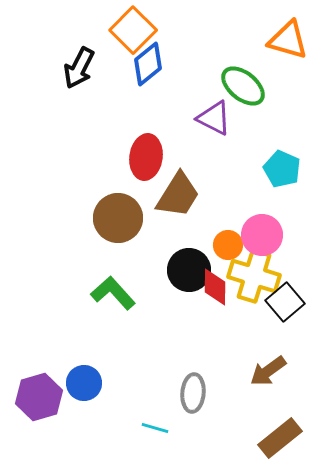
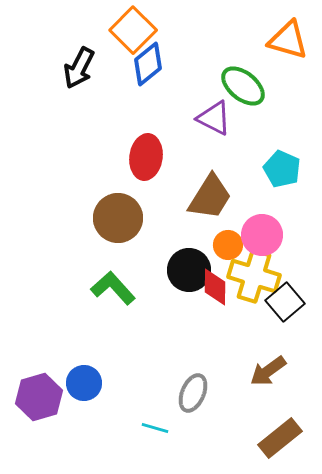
brown trapezoid: moved 32 px right, 2 px down
green L-shape: moved 5 px up
gray ellipse: rotated 18 degrees clockwise
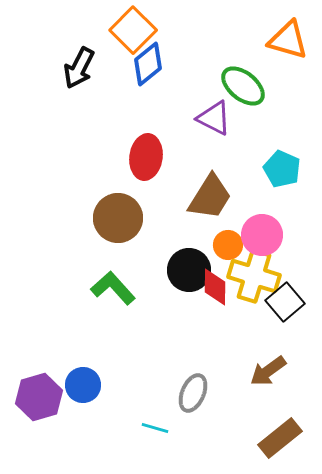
blue circle: moved 1 px left, 2 px down
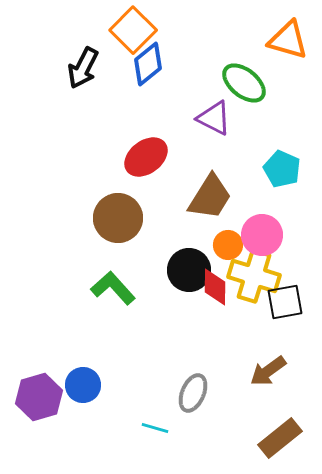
black arrow: moved 4 px right
green ellipse: moved 1 px right, 3 px up
red ellipse: rotated 45 degrees clockwise
black square: rotated 30 degrees clockwise
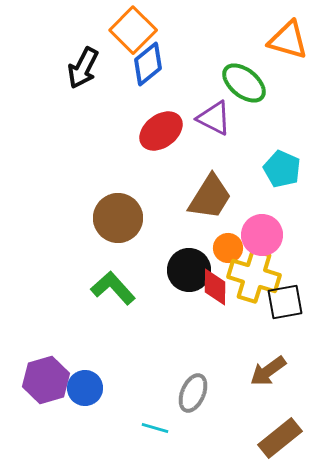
red ellipse: moved 15 px right, 26 px up
orange circle: moved 3 px down
blue circle: moved 2 px right, 3 px down
purple hexagon: moved 7 px right, 17 px up
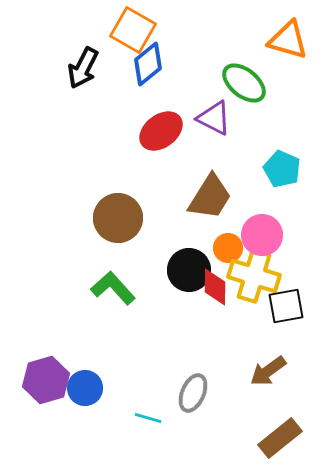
orange square: rotated 15 degrees counterclockwise
black square: moved 1 px right, 4 px down
cyan line: moved 7 px left, 10 px up
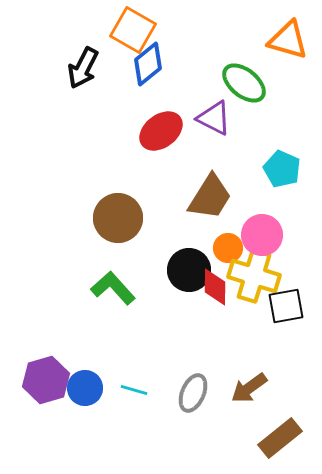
brown arrow: moved 19 px left, 17 px down
cyan line: moved 14 px left, 28 px up
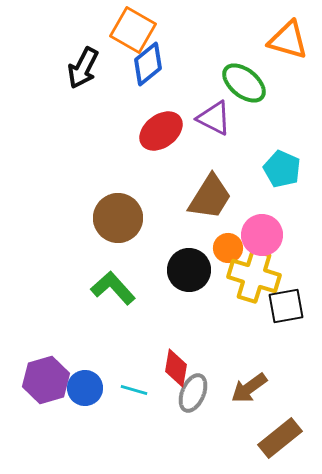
red diamond: moved 39 px left, 81 px down; rotated 9 degrees clockwise
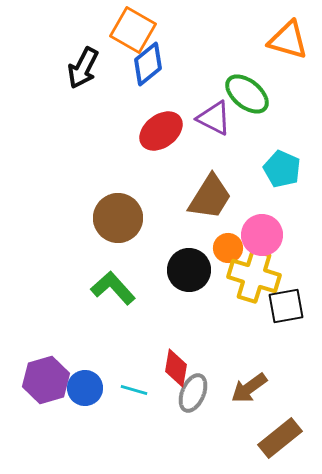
green ellipse: moved 3 px right, 11 px down
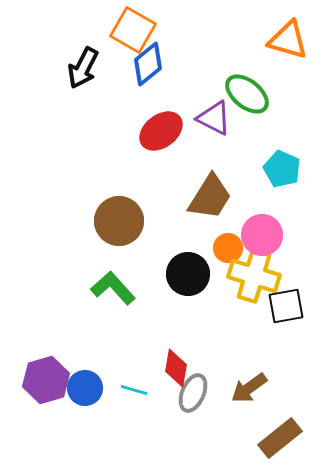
brown circle: moved 1 px right, 3 px down
black circle: moved 1 px left, 4 px down
